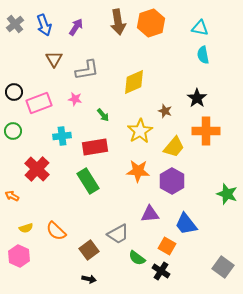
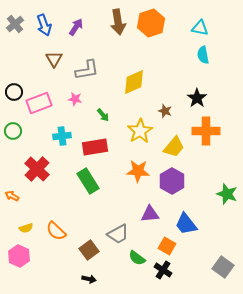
black cross: moved 2 px right, 1 px up
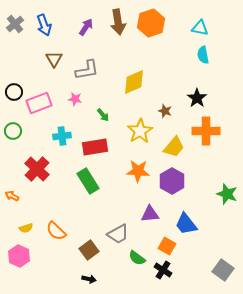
purple arrow: moved 10 px right
gray square: moved 3 px down
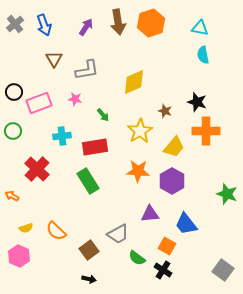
black star: moved 4 px down; rotated 18 degrees counterclockwise
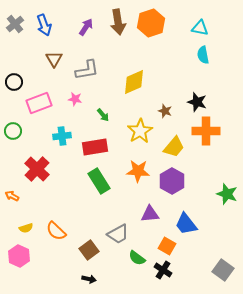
black circle: moved 10 px up
green rectangle: moved 11 px right
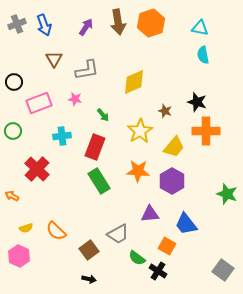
gray cross: moved 2 px right; rotated 18 degrees clockwise
red rectangle: rotated 60 degrees counterclockwise
black cross: moved 5 px left, 1 px down
